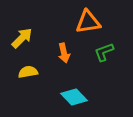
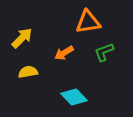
orange arrow: rotated 72 degrees clockwise
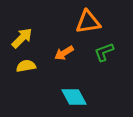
yellow semicircle: moved 2 px left, 6 px up
cyan diamond: rotated 16 degrees clockwise
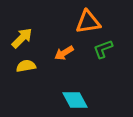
green L-shape: moved 1 px left, 3 px up
cyan diamond: moved 1 px right, 3 px down
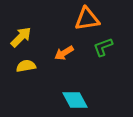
orange triangle: moved 1 px left, 3 px up
yellow arrow: moved 1 px left, 1 px up
green L-shape: moved 2 px up
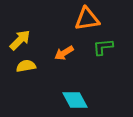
yellow arrow: moved 1 px left, 3 px down
green L-shape: rotated 15 degrees clockwise
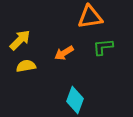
orange triangle: moved 3 px right, 2 px up
cyan diamond: rotated 48 degrees clockwise
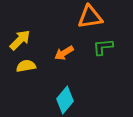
cyan diamond: moved 10 px left; rotated 20 degrees clockwise
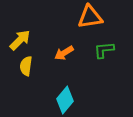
green L-shape: moved 1 px right, 3 px down
yellow semicircle: rotated 72 degrees counterclockwise
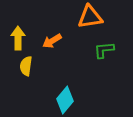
yellow arrow: moved 2 px left, 2 px up; rotated 45 degrees counterclockwise
orange arrow: moved 12 px left, 12 px up
